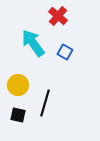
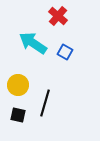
cyan arrow: rotated 20 degrees counterclockwise
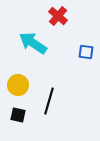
blue square: moved 21 px right; rotated 21 degrees counterclockwise
black line: moved 4 px right, 2 px up
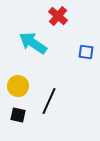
yellow circle: moved 1 px down
black line: rotated 8 degrees clockwise
